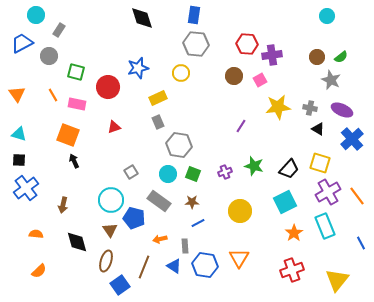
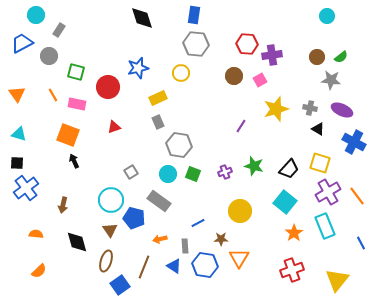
gray star at (331, 80): rotated 18 degrees counterclockwise
yellow star at (278, 107): moved 2 px left, 2 px down; rotated 10 degrees counterclockwise
blue cross at (352, 139): moved 2 px right, 3 px down; rotated 20 degrees counterclockwise
black square at (19, 160): moved 2 px left, 3 px down
brown star at (192, 202): moved 29 px right, 37 px down
cyan square at (285, 202): rotated 25 degrees counterclockwise
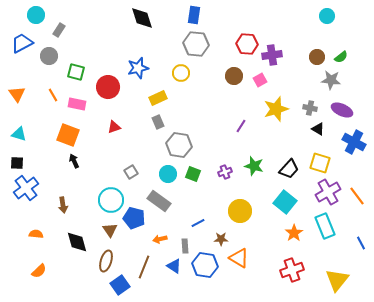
brown arrow at (63, 205): rotated 21 degrees counterclockwise
orange triangle at (239, 258): rotated 30 degrees counterclockwise
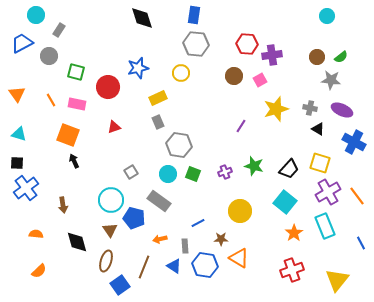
orange line at (53, 95): moved 2 px left, 5 px down
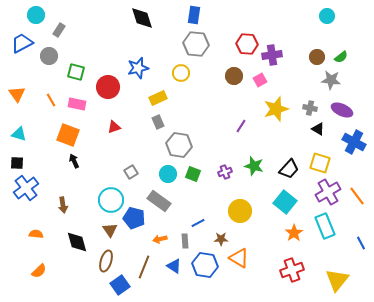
gray rectangle at (185, 246): moved 5 px up
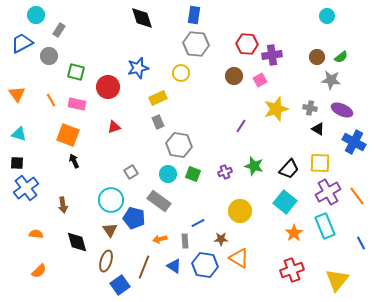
yellow square at (320, 163): rotated 15 degrees counterclockwise
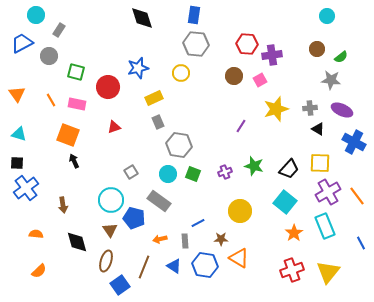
brown circle at (317, 57): moved 8 px up
yellow rectangle at (158, 98): moved 4 px left
gray cross at (310, 108): rotated 16 degrees counterclockwise
yellow triangle at (337, 280): moved 9 px left, 8 px up
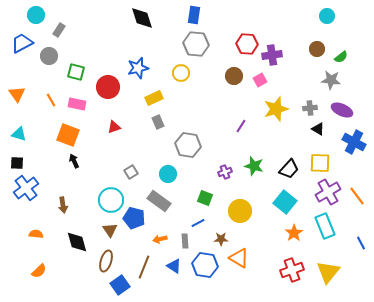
gray hexagon at (179, 145): moved 9 px right
green square at (193, 174): moved 12 px right, 24 px down
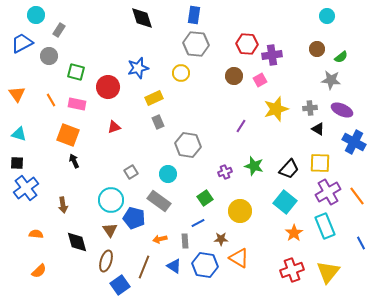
green square at (205, 198): rotated 35 degrees clockwise
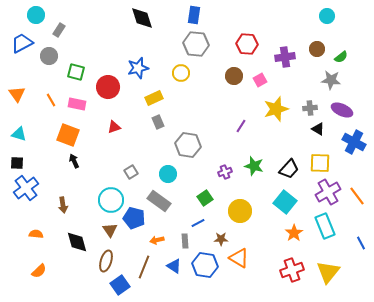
purple cross at (272, 55): moved 13 px right, 2 px down
orange arrow at (160, 239): moved 3 px left, 1 px down
